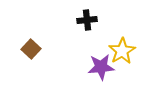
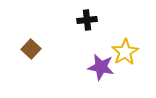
yellow star: moved 3 px right, 1 px down
purple star: rotated 16 degrees clockwise
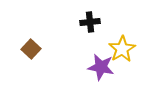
black cross: moved 3 px right, 2 px down
yellow star: moved 3 px left, 3 px up
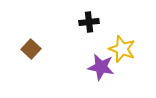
black cross: moved 1 px left
yellow star: rotated 20 degrees counterclockwise
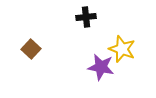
black cross: moved 3 px left, 5 px up
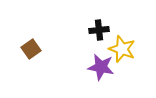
black cross: moved 13 px right, 13 px down
brown square: rotated 12 degrees clockwise
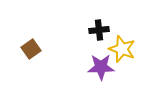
purple star: rotated 12 degrees counterclockwise
